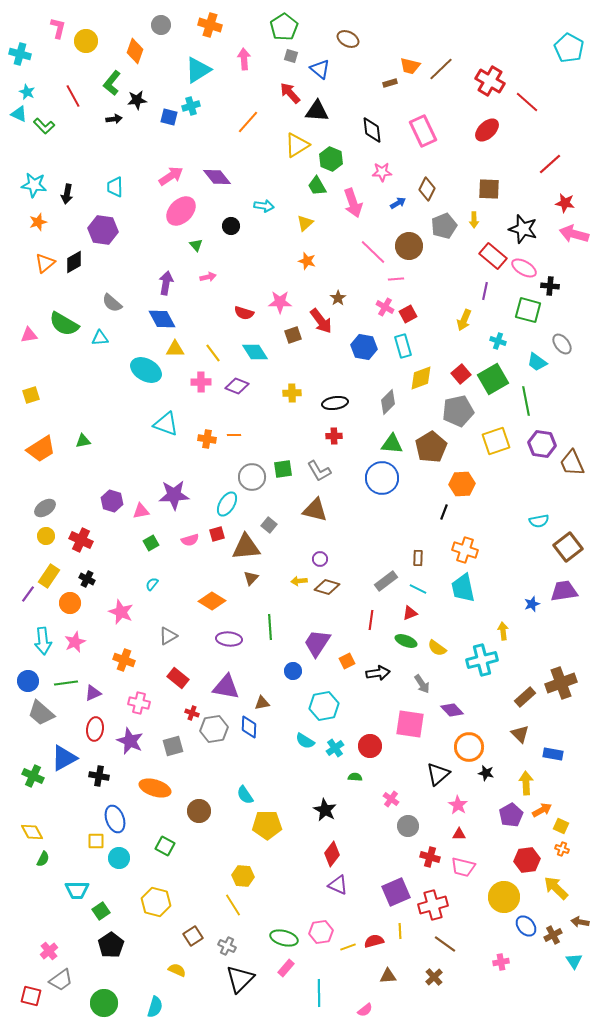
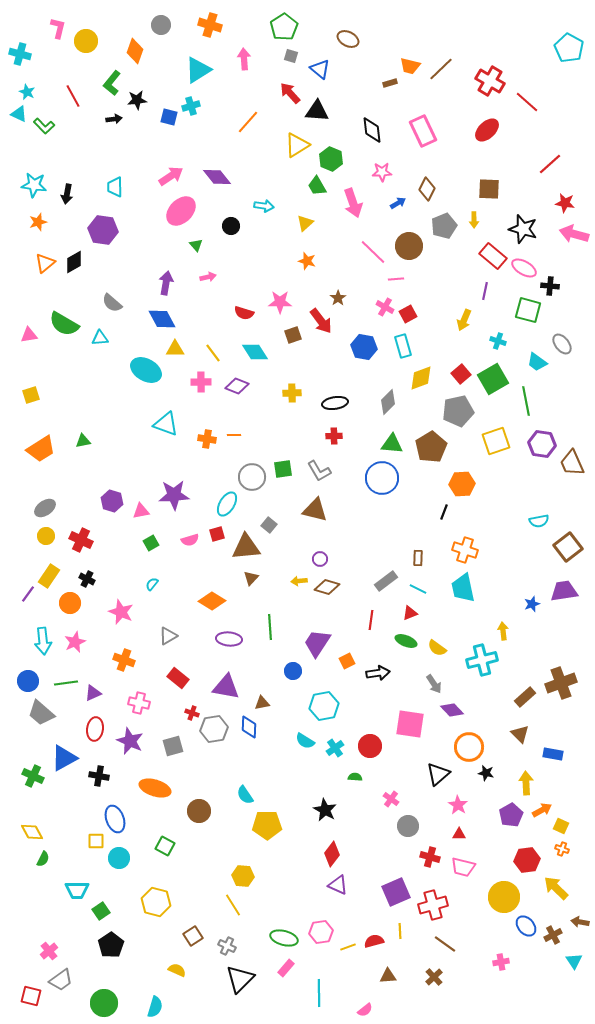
gray arrow at (422, 684): moved 12 px right
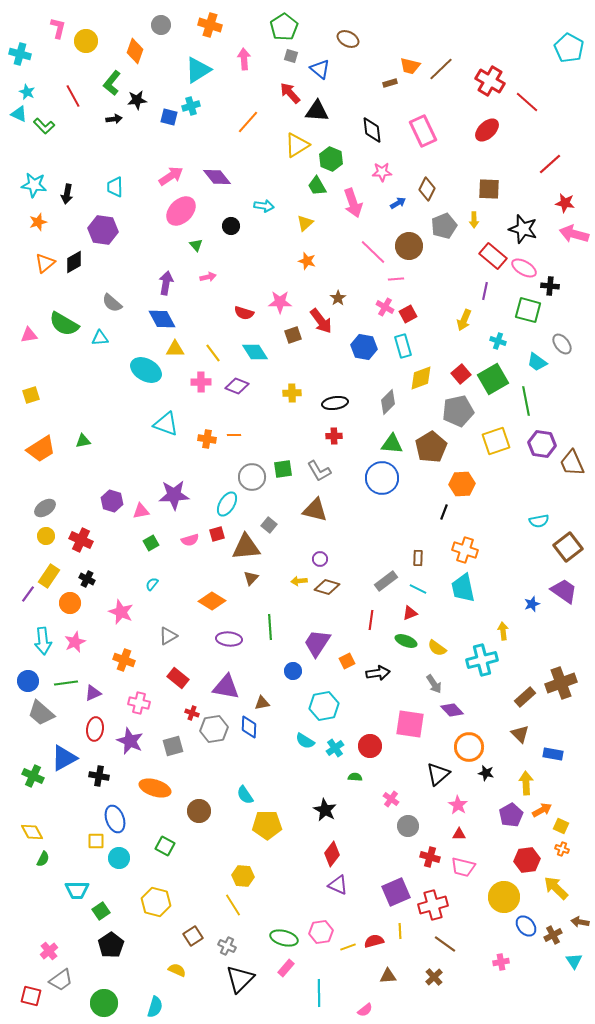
purple trapezoid at (564, 591): rotated 44 degrees clockwise
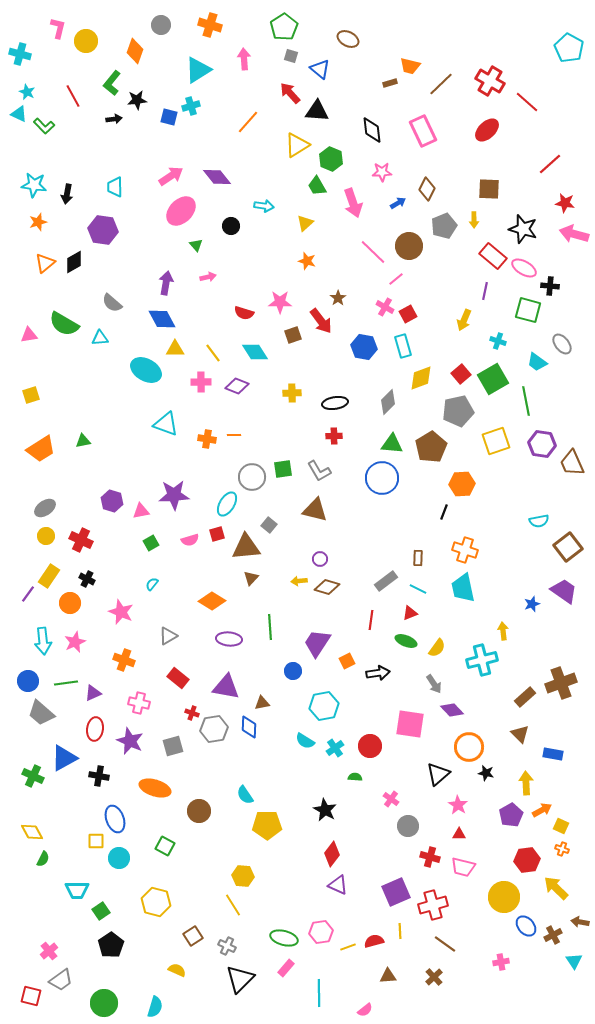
brown line at (441, 69): moved 15 px down
pink line at (396, 279): rotated 35 degrees counterclockwise
yellow semicircle at (437, 648): rotated 90 degrees counterclockwise
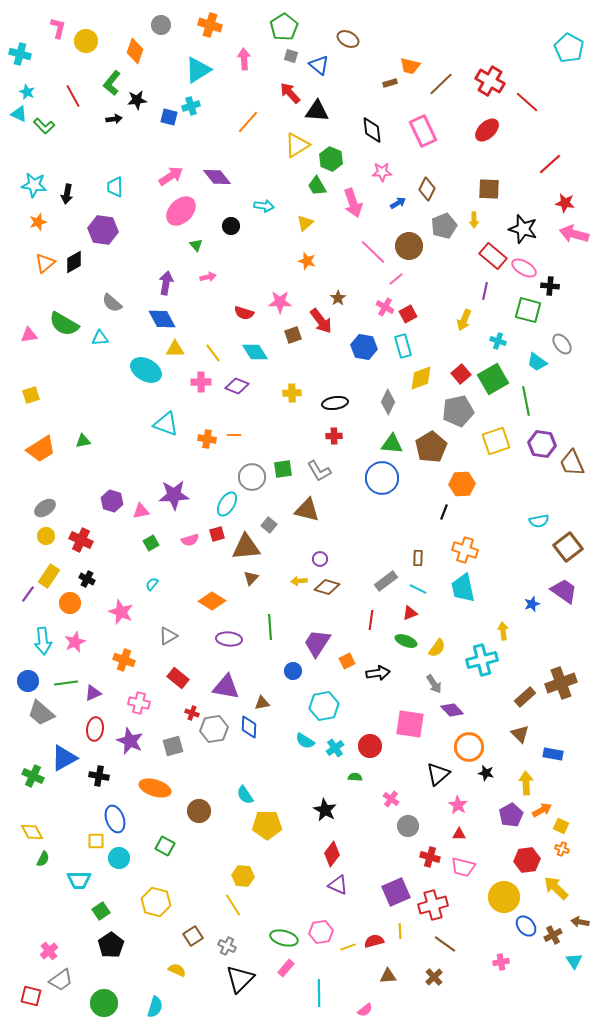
blue triangle at (320, 69): moved 1 px left, 4 px up
gray diamond at (388, 402): rotated 20 degrees counterclockwise
brown triangle at (315, 510): moved 8 px left
cyan trapezoid at (77, 890): moved 2 px right, 10 px up
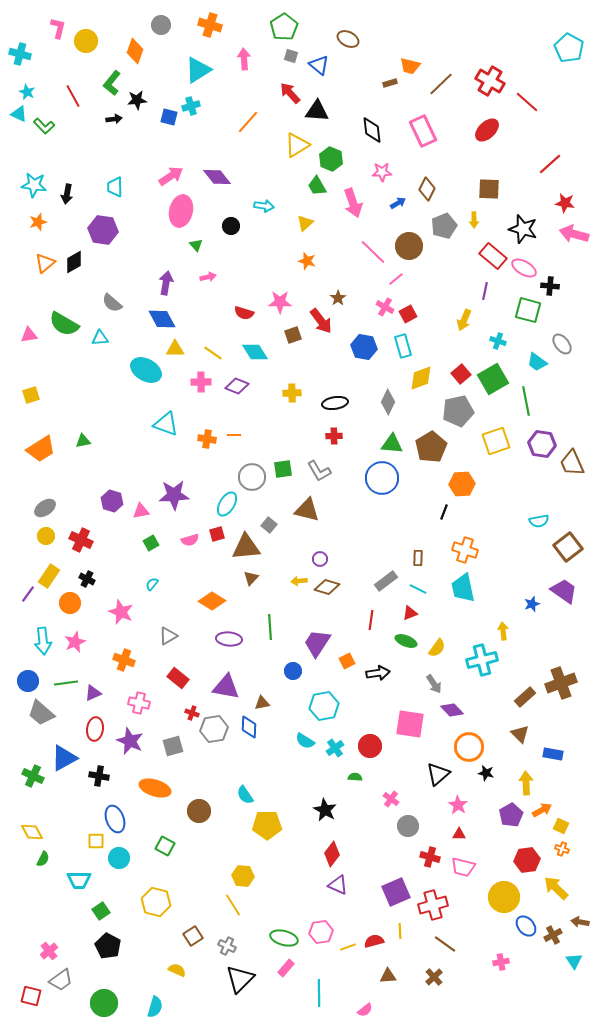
pink ellipse at (181, 211): rotated 32 degrees counterclockwise
yellow line at (213, 353): rotated 18 degrees counterclockwise
black pentagon at (111, 945): moved 3 px left, 1 px down; rotated 10 degrees counterclockwise
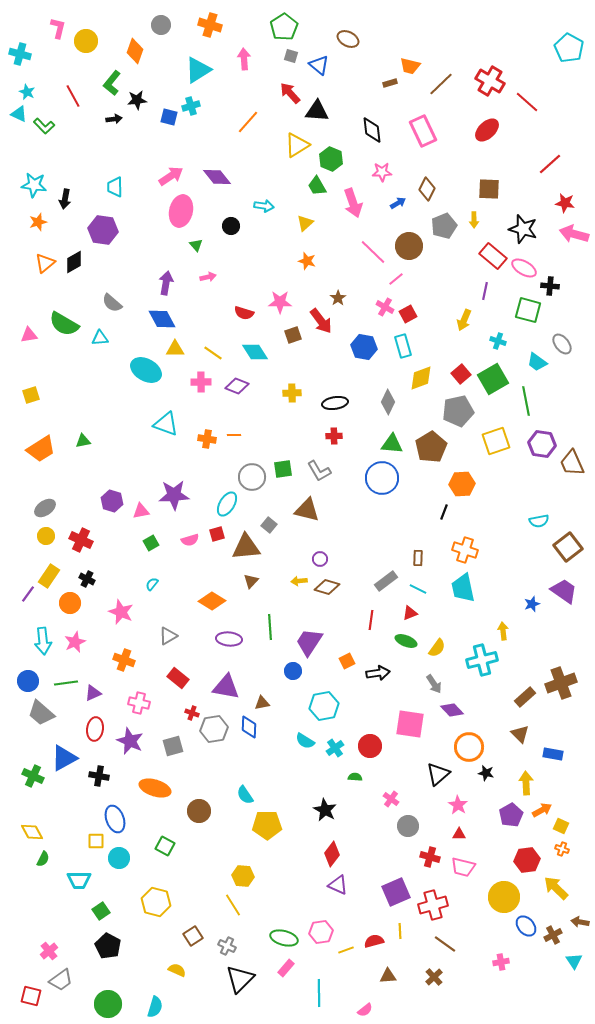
black arrow at (67, 194): moved 2 px left, 5 px down
brown triangle at (251, 578): moved 3 px down
purple trapezoid at (317, 643): moved 8 px left, 1 px up
yellow line at (348, 947): moved 2 px left, 3 px down
green circle at (104, 1003): moved 4 px right, 1 px down
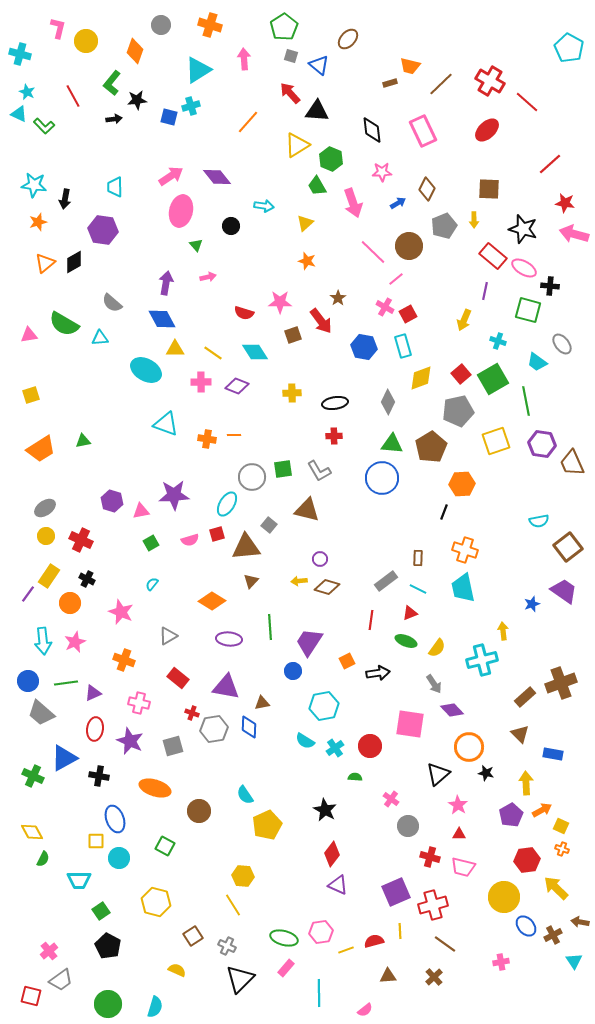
brown ellipse at (348, 39): rotated 75 degrees counterclockwise
yellow pentagon at (267, 825): rotated 24 degrees counterclockwise
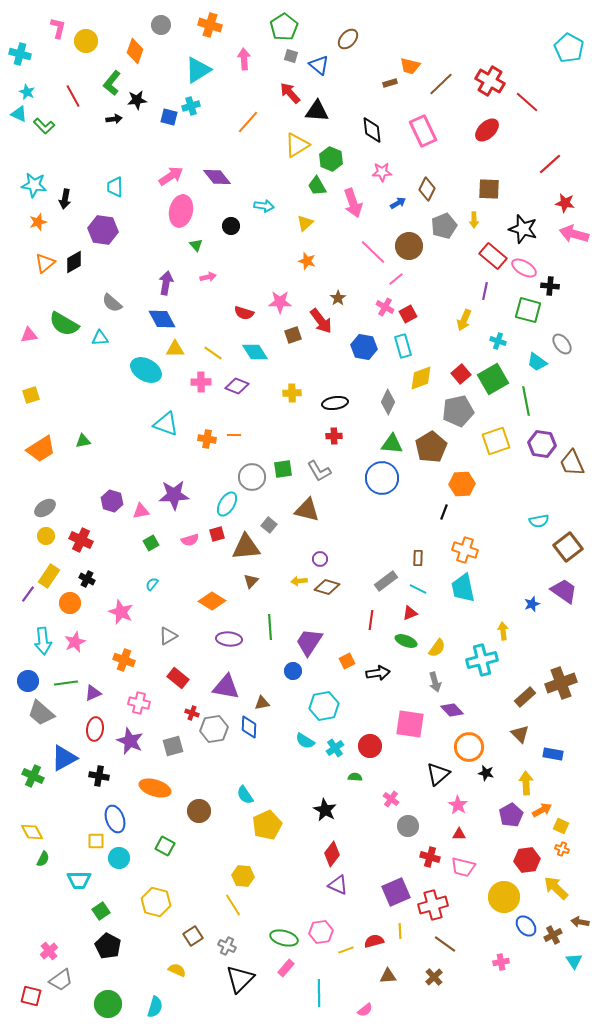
gray arrow at (434, 684): moved 1 px right, 2 px up; rotated 18 degrees clockwise
